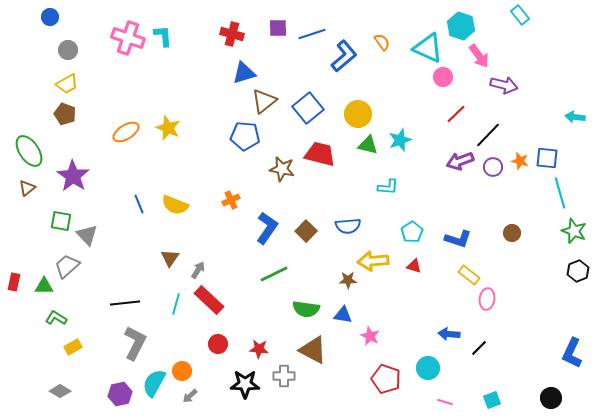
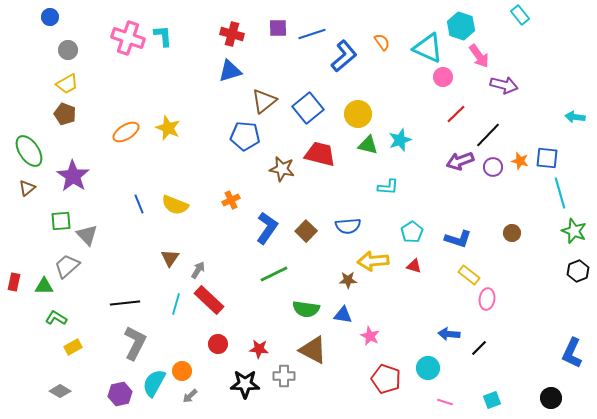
blue triangle at (244, 73): moved 14 px left, 2 px up
green square at (61, 221): rotated 15 degrees counterclockwise
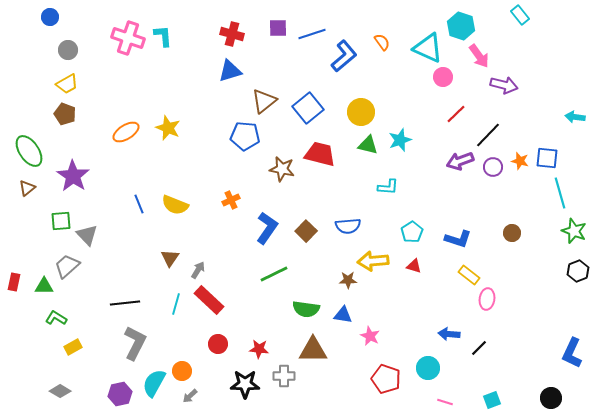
yellow circle at (358, 114): moved 3 px right, 2 px up
brown triangle at (313, 350): rotated 28 degrees counterclockwise
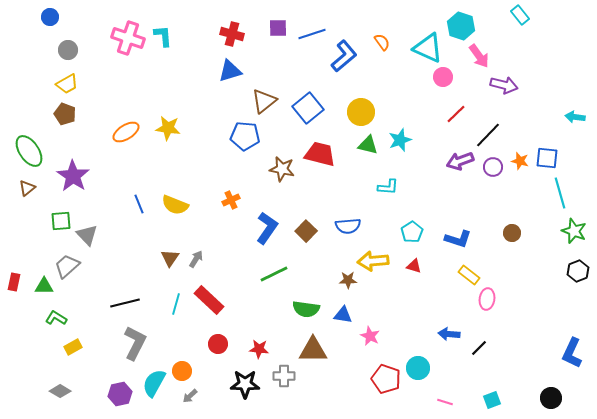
yellow star at (168, 128): rotated 15 degrees counterclockwise
gray arrow at (198, 270): moved 2 px left, 11 px up
black line at (125, 303): rotated 8 degrees counterclockwise
cyan circle at (428, 368): moved 10 px left
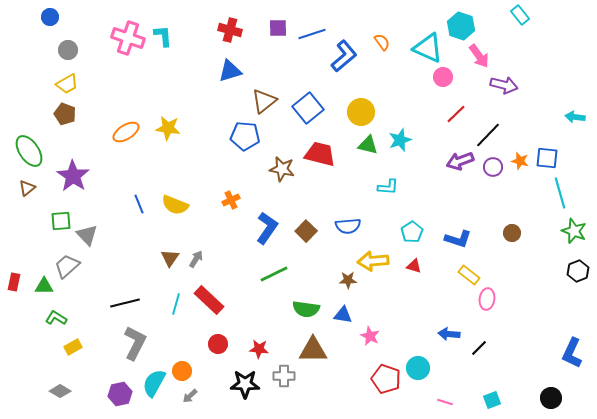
red cross at (232, 34): moved 2 px left, 4 px up
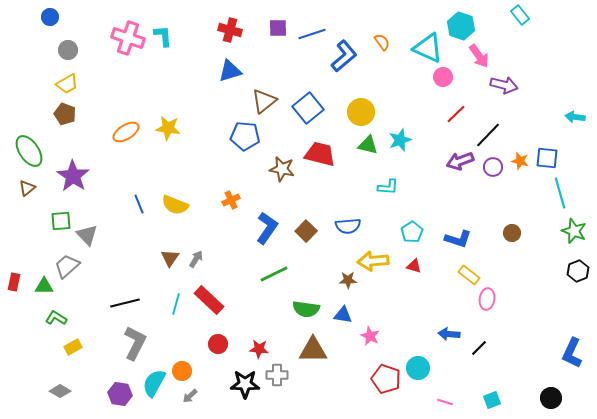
gray cross at (284, 376): moved 7 px left, 1 px up
purple hexagon at (120, 394): rotated 20 degrees clockwise
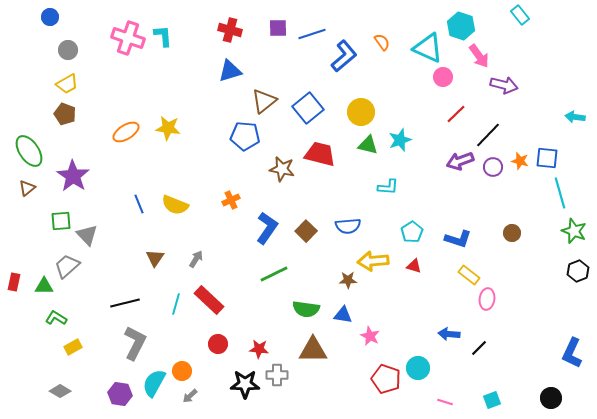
brown triangle at (170, 258): moved 15 px left
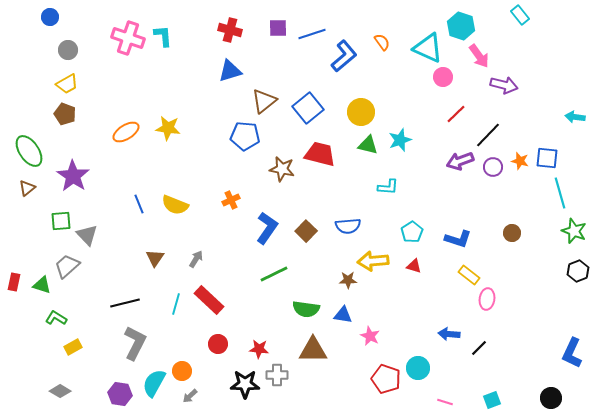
green triangle at (44, 286): moved 2 px left, 1 px up; rotated 18 degrees clockwise
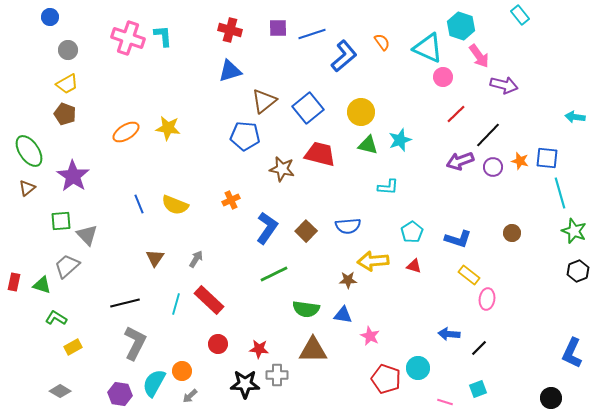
cyan square at (492, 400): moved 14 px left, 11 px up
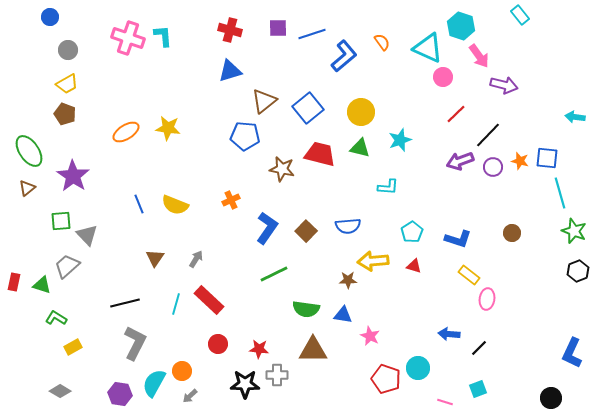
green triangle at (368, 145): moved 8 px left, 3 px down
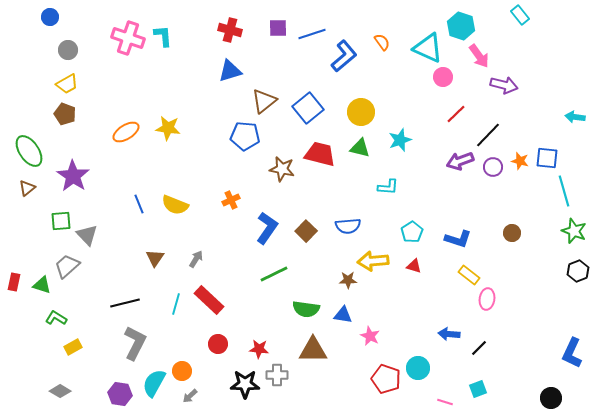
cyan line at (560, 193): moved 4 px right, 2 px up
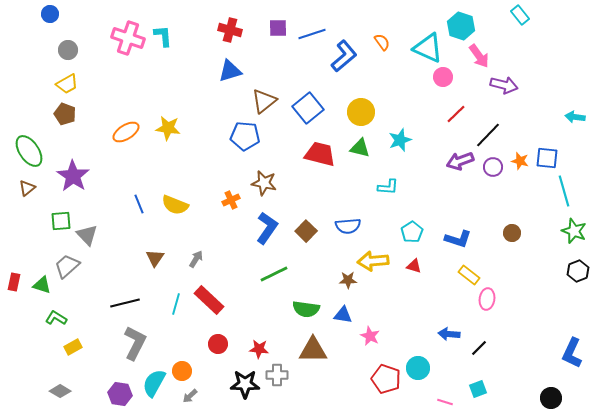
blue circle at (50, 17): moved 3 px up
brown star at (282, 169): moved 18 px left, 14 px down
